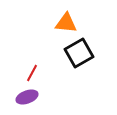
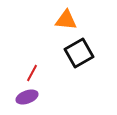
orange triangle: moved 3 px up
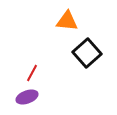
orange triangle: moved 1 px right, 1 px down
black square: moved 8 px right; rotated 12 degrees counterclockwise
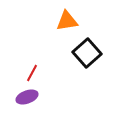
orange triangle: rotated 15 degrees counterclockwise
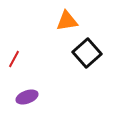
red line: moved 18 px left, 14 px up
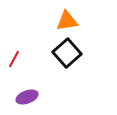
black square: moved 20 px left
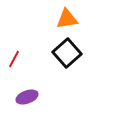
orange triangle: moved 2 px up
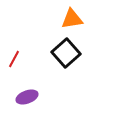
orange triangle: moved 5 px right
black square: moved 1 px left
